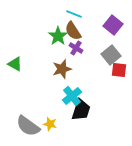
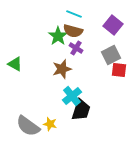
brown semicircle: rotated 42 degrees counterclockwise
gray square: rotated 12 degrees clockwise
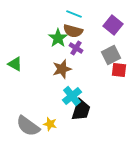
green star: moved 2 px down
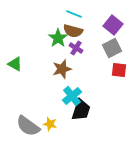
gray square: moved 1 px right, 7 px up
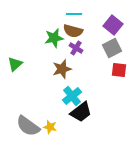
cyan line: rotated 21 degrees counterclockwise
green star: moved 4 px left; rotated 24 degrees clockwise
green triangle: rotated 49 degrees clockwise
black trapezoid: moved 2 px down; rotated 35 degrees clockwise
yellow star: moved 3 px down
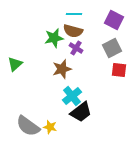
purple square: moved 1 px right, 5 px up; rotated 12 degrees counterclockwise
